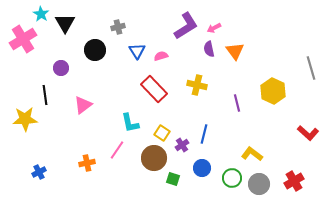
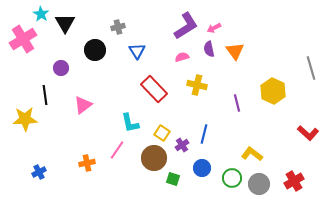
pink semicircle: moved 21 px right, 1 px down
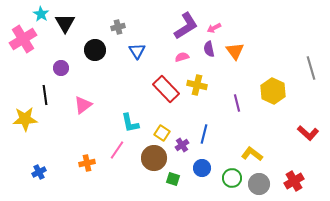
red rectangle: moved 12 px right
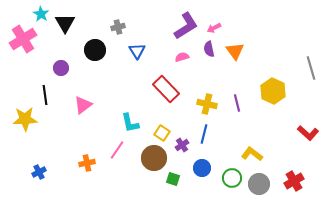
yellow cross: moved 10 px right, 19 px down
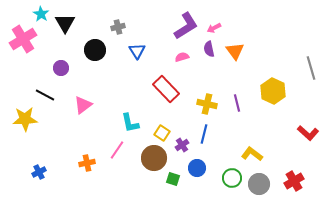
black line: rotated 54 degrees counterclockwise
blue circle: moved 5 px left
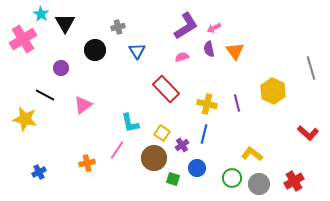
yellow star: rotated 15 degrees clockwise
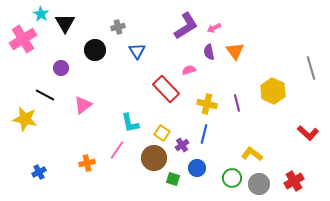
purple semicircle: moved 3 px down
pink semicircle: moved 7 px right, 13 px down
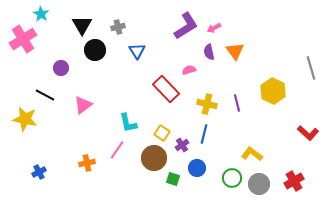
black triangle: moved 17 px right, 2 px down
cyan L-shape: moved 2 px left
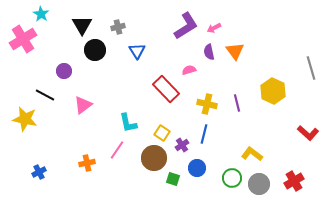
purple circle: moved 3 px right, 3 px down
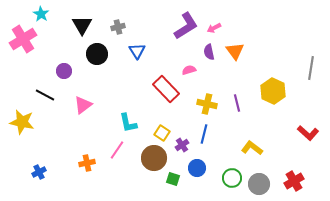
black circle: moved 2 px right, 4 px down
gray line: rotated 25 degrees clockwise
yellow star: moved 3 px left, 3 px down
yellow L-shape: moved 6 px up
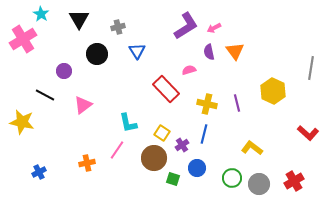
black triangle: moved 3 px left, 6 px up
